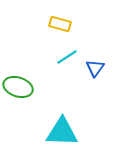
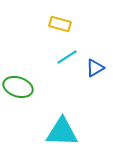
blue triangle: rotated 24 degrees clockwise
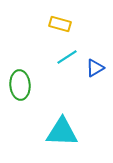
green ellipse: moved 2 px right, 2 px up; rotated 68 degrees clockwise
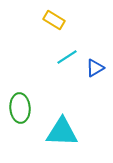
yellow rectangle: moved 6 px left, 4 px up; rotated 15 degrees clockwise
green ellipse: moved 23 px down
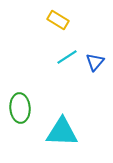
yellow rectangle: moved 4 px right
blue triangle: moved 6 px up; rotated 18 degrees counterclockwise
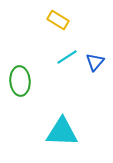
green ellipse: moved 27 px up
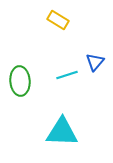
cyan line: moved 18 px down; rotated 15 degrees clockwise
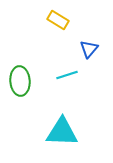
blue triangle: moved 6 px left, 13 px up
